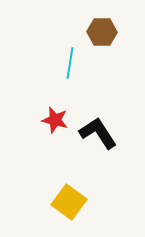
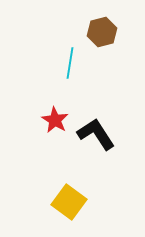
brown hexagon: rotated 16 degrees counterclockwise
red star: rotated 16 degrees clockwise
black L-shape: moved 2 px left, 1 px down
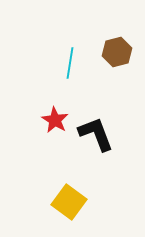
brown hexagon: moved 15 px right, 20 px down
black L-shape: rotated 12 degrees clockwise
